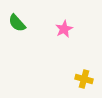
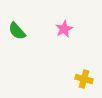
green semicircle: moved 8 px down
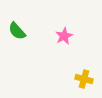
pink star: moved 7 px down
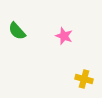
pink star: rotated 24 degrees counterclockwise
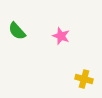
pink star: moved 3 px left
